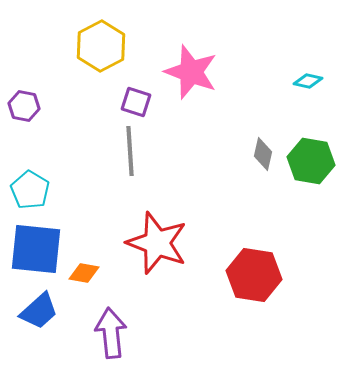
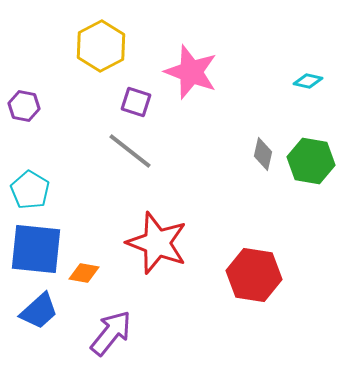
gray line: rotated 48 degrees counterclockwise
purple arrow: rotated 45 degrees clockwise
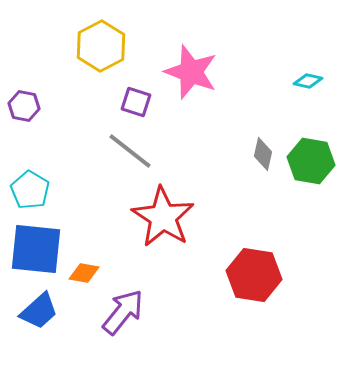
red star: moved 6 px right, 26 px up; rotated 12 degrees clockwise
purple arrow: moved 12 px right, 21 px up
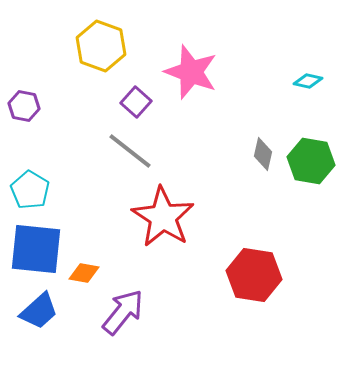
yellow hexagon: rotated 12 degrees counterclockwise
purple square: rotated 24 degrees clockwise
